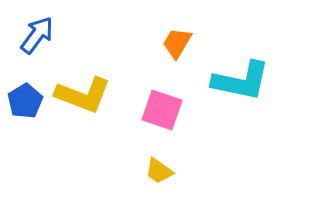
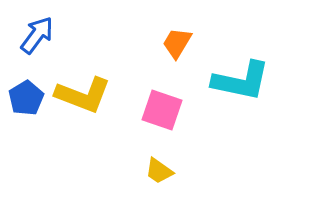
blue pentagon: moved 1 px right, 3 px up
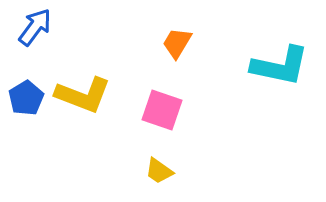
blue arrow: moved 2 px left, 8 px up
cyan L-shape: moved 39 px right, 15 px up
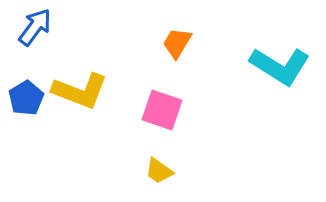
cyan L-shape: rotated 20 degrees clockwise
yellow L-shape: moved 3 px left, 4 px up
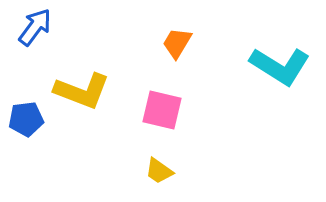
yellow L-shape: moved 2 px right
blue pentagon: moved 21 px down; rotated 24 degrees clockwise
pink square: rotated 6 degrees counterclockwise
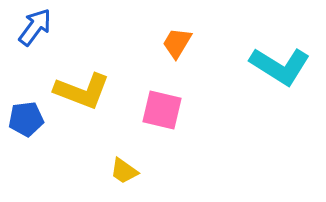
yellow trapezoid: moved 35 px left
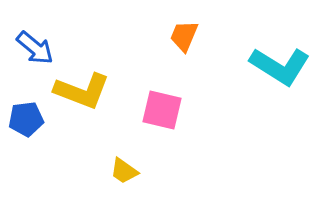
blue arrow: moved 21 px down; rotated 93 degrees clockwise
orange trapezoid: moved 7 px right, 7 px up; rotated 8 degrees counterclockwise
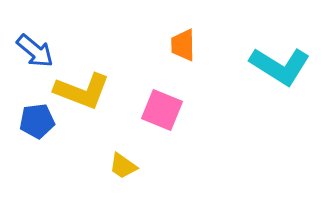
orange trapezoid: moved 1 px left, 9 px down; rotated 24 degrees counterclockwise
blue arrow: moved 3 px down
pink square: rotated 9 degrees clockwise
blue pentagon: moved 11 px right, 2 px down
yellow trapezoid: moved 1 px left, 5 px up
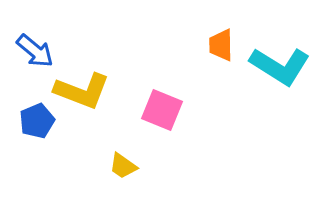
orange trapezoid: moved 38 px right
blue pentagon: rotated 16 degrees counterclockwise
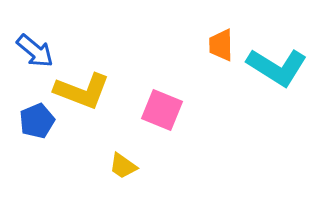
cyan L-shape: moved 3 px left, 1 px down
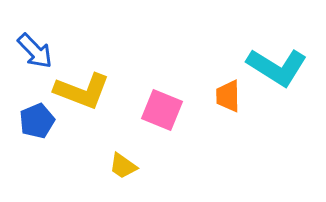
orange trapezoid: moved 7 px right, 51 px down
blue arrow: rotated 6 degrees clockwise
